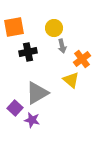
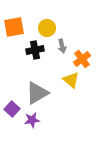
yellow circle: moved 7 px left
black cross: moved 7 px right, 2 px up
purple square: moved 3 px left, 1 px down
purple star: rotated 21 degrees counterclockwise
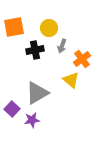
yellow circle: moved 2 px right
gray arrow: rotated 32 degrees clockwise
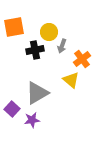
yellow circle: moved 4 px down
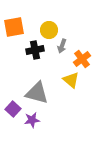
yellow circle: moved 2 px up
gray triangle: rotated 45 degrees clockwise
purple square: moved 1 px right
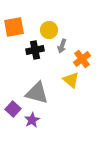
purple star: rotated 21 degrees counterclockwise
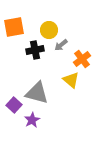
gray arrow: moved 1 px left, 1 px up; rotated 32 degrees clockwise
purple square: moved 1 px right, 4 px up
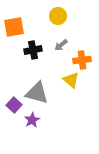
yellow circle: moved 9 px right, 14 px up
black cross: moved 2 px left
orange cross: moved 1 px down; rotated 30 degrees clockwise
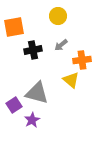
purple square: rotated 14 degrees clockwise
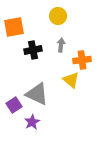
gray arrow: rotated 136 degrees clockwise
gray triangle: moved 1 px down; rotated 10 degrees clockwise
purple star: moved 2 px down
